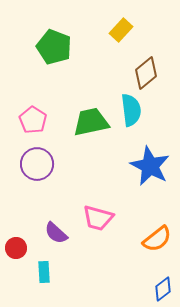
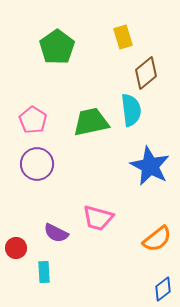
yellow rectangle: moved 2 px right, 7 px down; rotated 60 degrees counterclockwise
green pentagon: moved 3 px right; rotated 16 degrees clockwise
purple semicircle: rotated 15 degrees counterclockwise
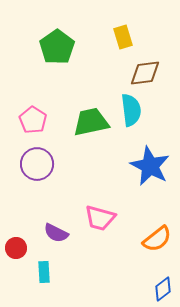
brown diamond: moved 1 px left; rotated 32 degrees clockwise
pink trapezoid: moved 2 px right
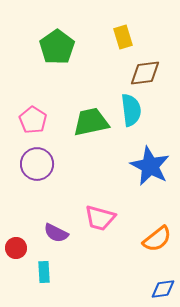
blue diamond: rotated 30 degrees clockwise
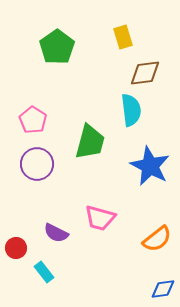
green trapezoid: moved 1 px left, 20 px down; rotated 117 degrees clockwise
cyan rectangle: rotated 35 degrees counterclockwise
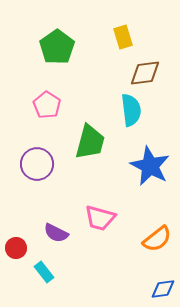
pink pentagon: moved 14 px right, 15 px up
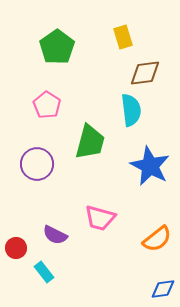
purple semicircle: moved 1 px left, 2 px down
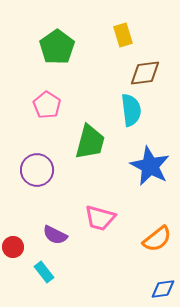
yellow rectangle: moved 2 px up
purple circle: moved 6 px down
red circle: moved 3 px left, 1 px up
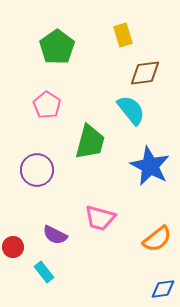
cyan semicircle: rotated 32 degrees counterclockwise
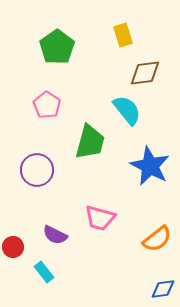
cyan semicircle: moved 4 px left
